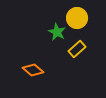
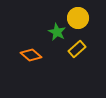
yellow circle: moved 1 px right
orange diamond: moved 2 px left, 15 px up
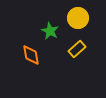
green star: moved 7 px left, 1 px up
orange diamond: rotated 40 degrees clockwise
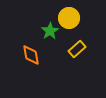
yellow circle: moved 9 px left
green star: rotated 12 degrees clockwise
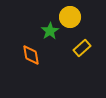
yellow circle: moved 1 px right, 1 px up
yellow rectangle: moved 5 px right, 1 px up
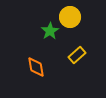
yellow rectangle: moved 5 px left, 7 px down
orange diamond: moved 5 px right, 12 px down
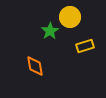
yellow rectangle: moved 8 px right, 9 px up; rotated 24 degrees clockwise
orange diamond: moved 1 px left, 1 px up
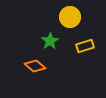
green star: moved 10 px down
orange diamond: rotated 40 degrees counterclockwise
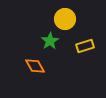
yellow circle: moved 5 px left, 2 px down
orange diamond: rotated 20 degrees clockwise
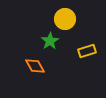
yellow rectangle: moved 2 px right, 5 px down
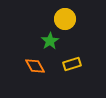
yellow rectangle: moved 15 px left, 13 px down
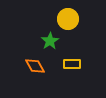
yellow circle: moved 3 px right
yellow rectangle: rotated 18 degrees clockwise
